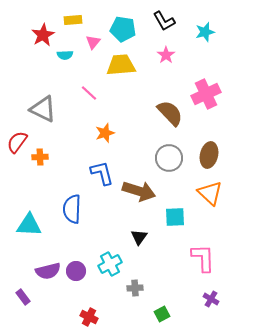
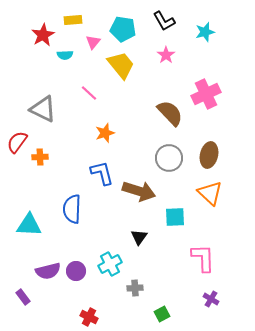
yellow trapezoid: rotated 56 degrees clockwise
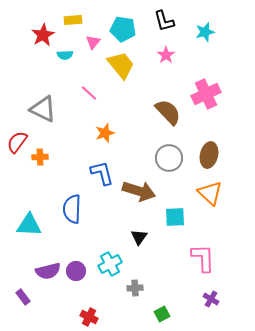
black L-shape: rotated 15 degrees clockwise
brown semicircle: moved 2 px left, 1 px up
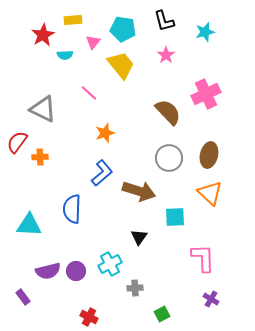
blue L-shape: rotated 64 degrees clockwise
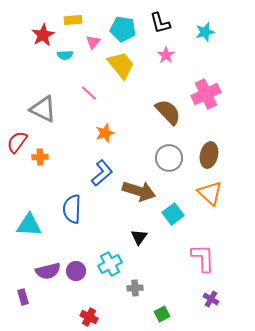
black L-shape: moved 4 px left, 2 px down
cyan square: moved 2 px left, 3 px up; rotated 35 degrees counterclockwise
purple rectangle: rotated 21 degrees clockwise
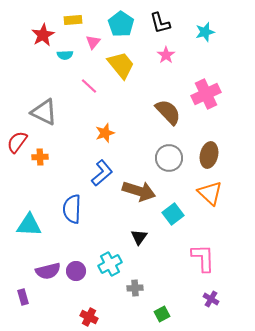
cyan pentagon: moved 2 px left, 5 px up; rotated 25 degrees clockwise
pink line: moved 7 px up
gray triangle: moved 1 px right, 3 px down
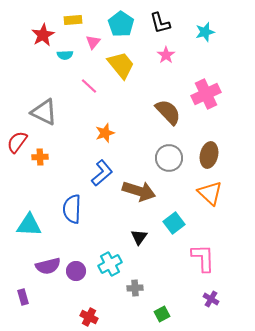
cyan square: moved 1 px right, 9 px down
purple semicircle: moved 5 px up
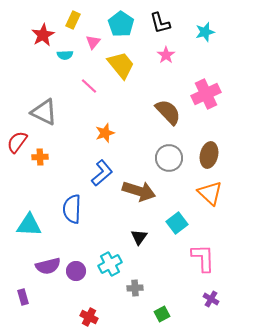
yellow rectangle: rotated 60 degrees counterclockwise
cyan square: moved 3 px right
